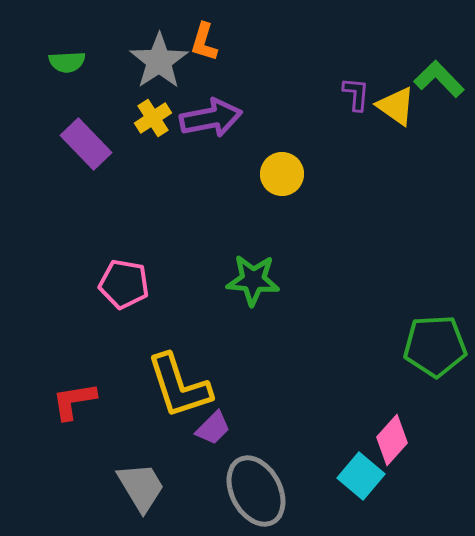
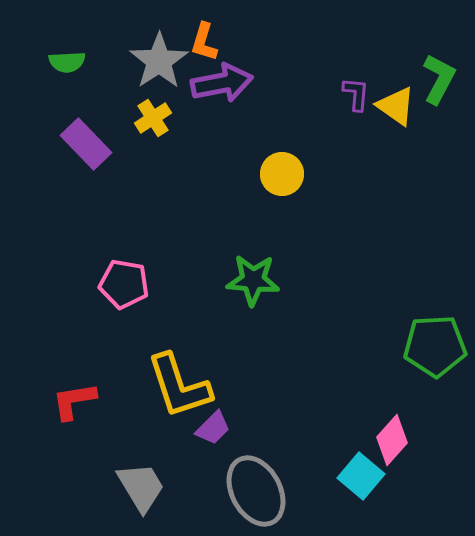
green L-shape: rotated 72 degrees clockwise
purple arrow: moved 11 px right, 35 px up
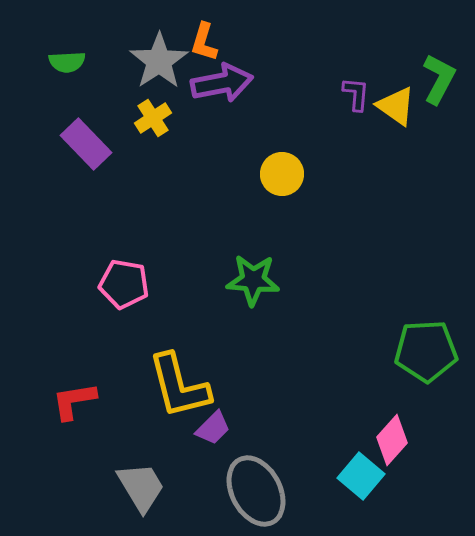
green pentagon: moved 9 px left, 5 px down
yellow L-shape: rotated 4 degrees clockwise
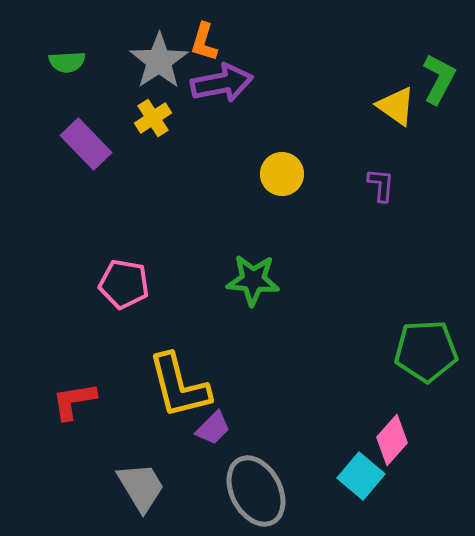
purple L-shape: moved 25 px right, 91 px down
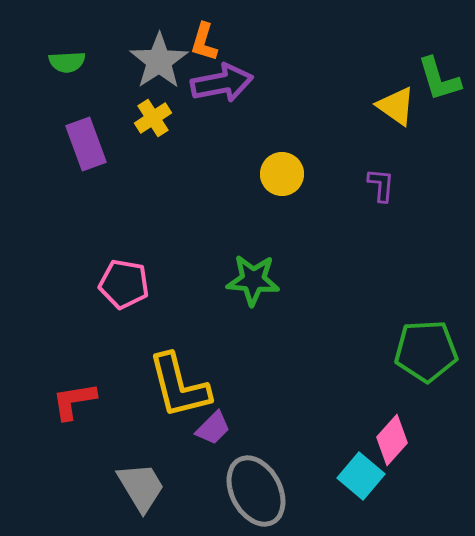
green L-shape: rotated 135 degrees clockwise
purple rectangle: rotated 24 degrees clockwise
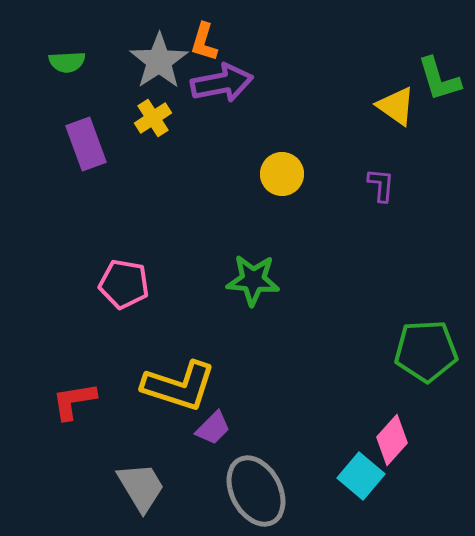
yellow L-shape: rotated 58 degrees counterclockwise
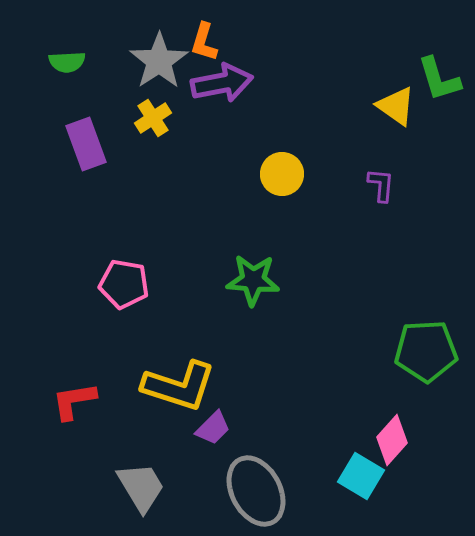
cyan square: rotated 9 degrees counterclockwise
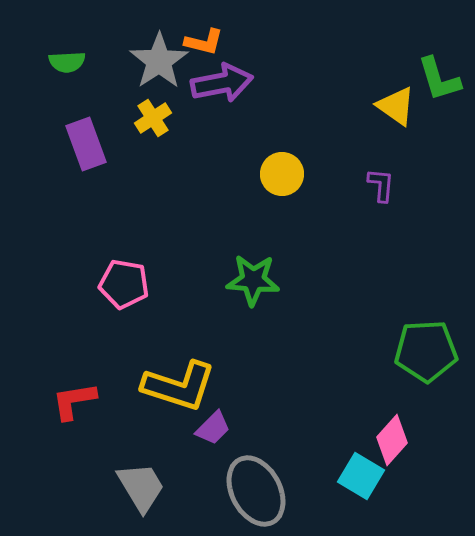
orange L-shape: rotated 93 degrees counterclockwise
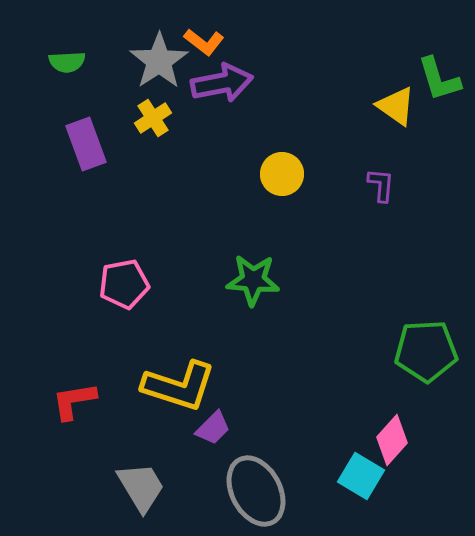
orange L-shape: rotated 24 degrees clockwise
pink pentagon: rotated 21 degrees counterclockwise
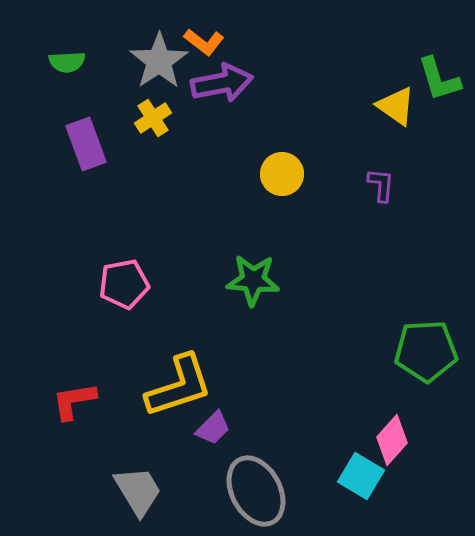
yellow L-shape: rotated 36 degrees counterclockwise
gray trapezoid: moved 3 px left, 4 px down
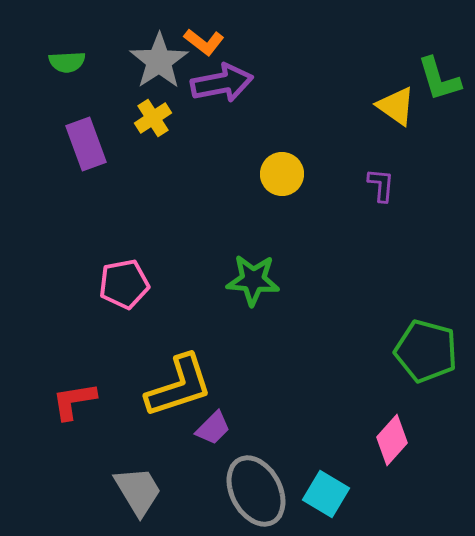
green pentagon: rotated 18 degrees clockwise
cyan square: moved 35 px left, 18 px down
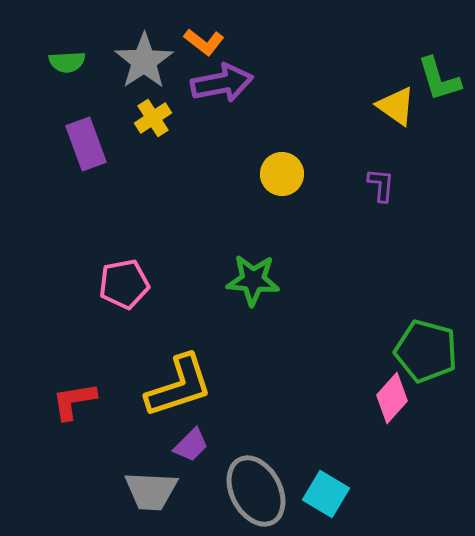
gray star: moved 15 px left
purple trapezoid: moved 22 px left, 17 px down
pink diamond: moved 42 px up
gray trapezoid: moved 13 px right; rotated 124 degrees clockwise
